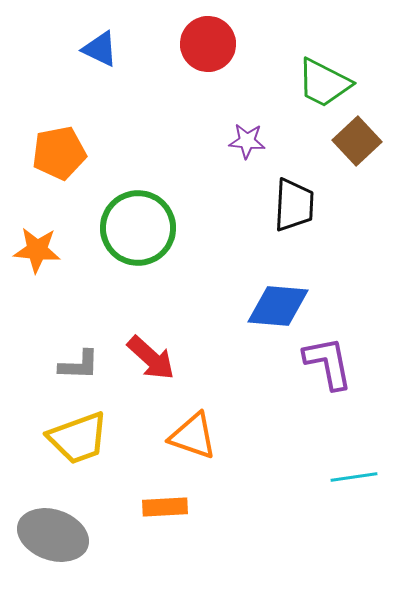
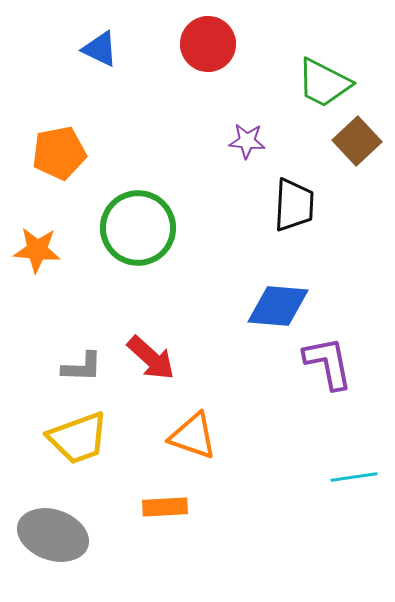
gray L-shape: moved 3 px right, 2 px down
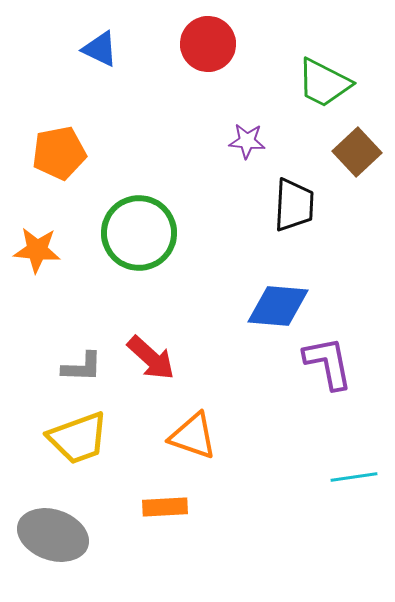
brown square: moved 11 px down
green circle: moved 1 px right, 5 px down
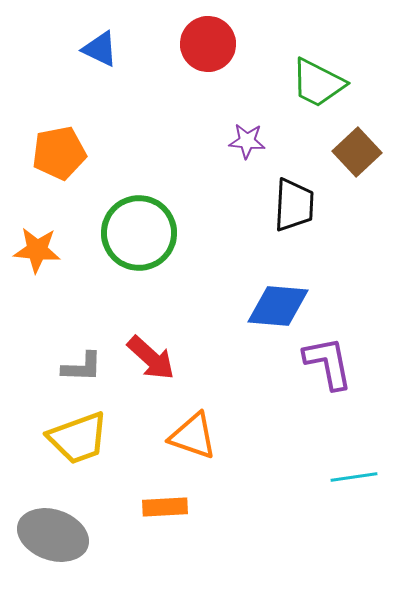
green trapezoid: moved 6 px left
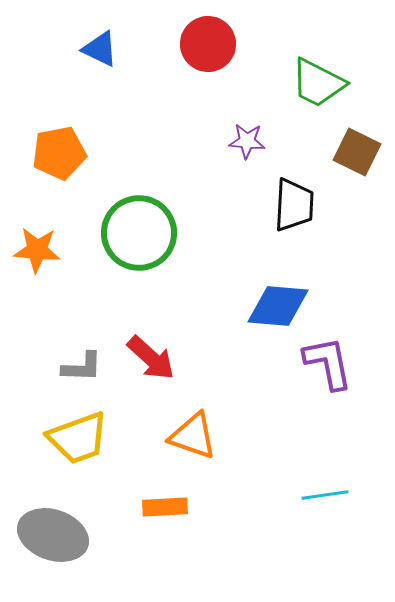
brown square: rotated 21 degrees counterclockwise
cyan line: moved 29 px left, 18 px down
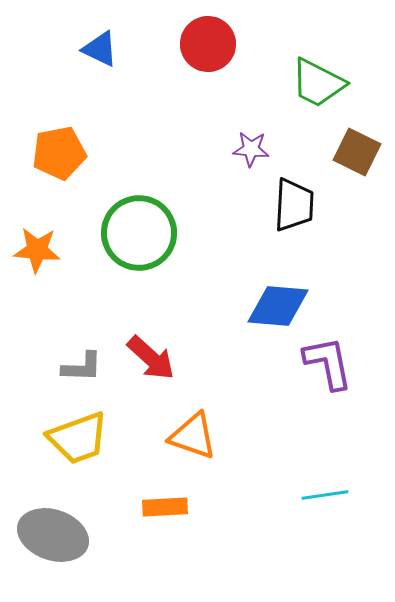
purple star: moved 4 px right, 8 px down
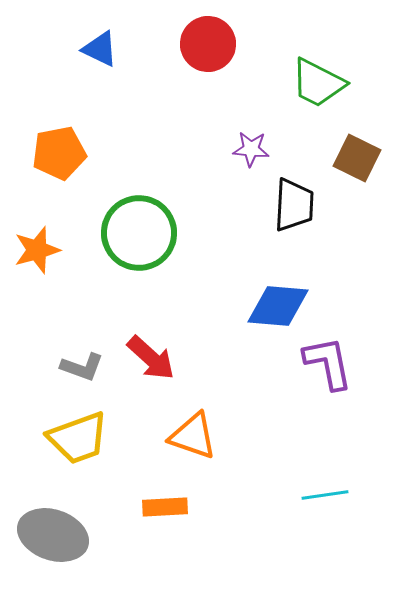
brown square: moved 6 px down
orange star: rotated 21 degrees counterclockwise
gray L-shape: rotated 18 degrees clockwise
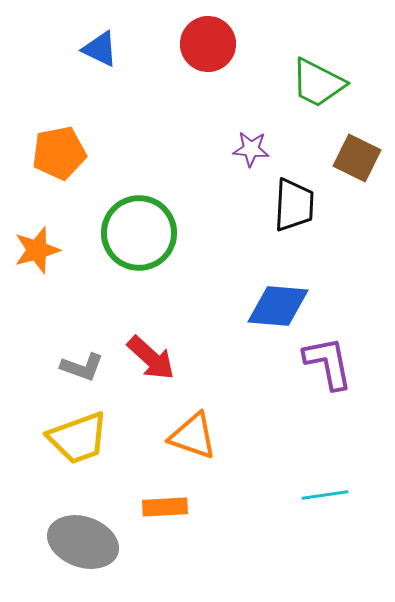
gray ellipse: moved 30 px right, 7 px down
